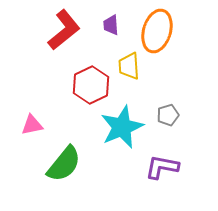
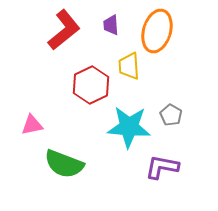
gray pentagon: moved 3 px right; rotated 25 degrees counterclockwise
cyan star: moved 7 px right; rotated 27 degrees clockwise
green semicircle: rotated 72 degrees clockwise
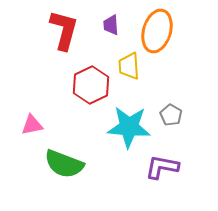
red L-shape: rotated 36 degrees counterclockwise
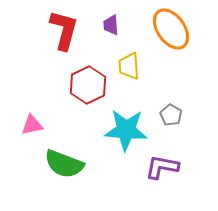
orange ellipse: moved 14 px right, 2 px up; rotated 51 degrees counterclockwise
red hexagon: moved 3 px left
cyan star: moved 3 px left, 3 px down
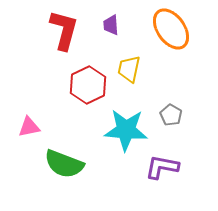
yellow trapezoid: moved 3 px down; rotated 16 degrees clockwise
pink triangle: moved 3 px left, 2 px down
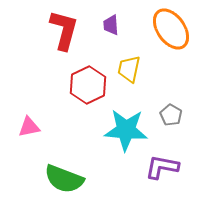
green semicircle: moved 15 px down
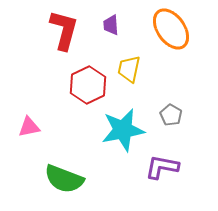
cyan star: moved 3 px left; rotated 15 degrees counterclockwise
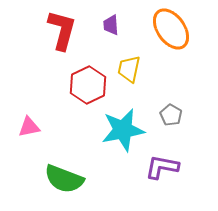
red L-shape: moved 2 px left
